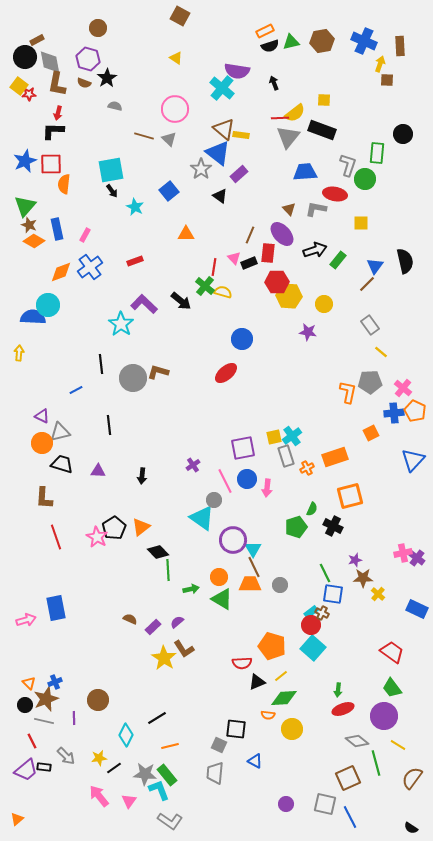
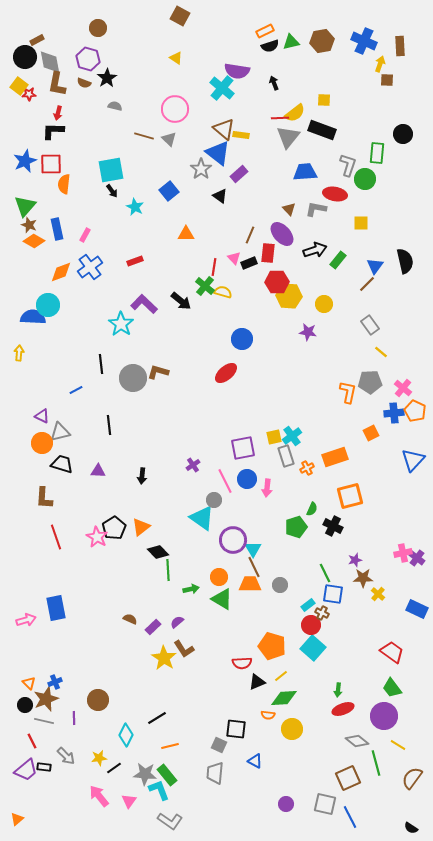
cyan rectangle at (311, 612): moved 3 px left, 7 px up
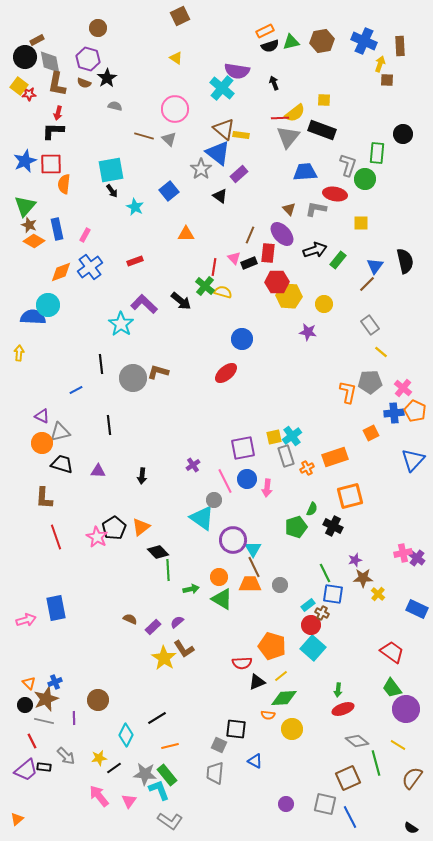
brown square at (180, 16): rotated 36 degrees clockwise
purple circle at (384, 716): moved 22 px right, 7 px up
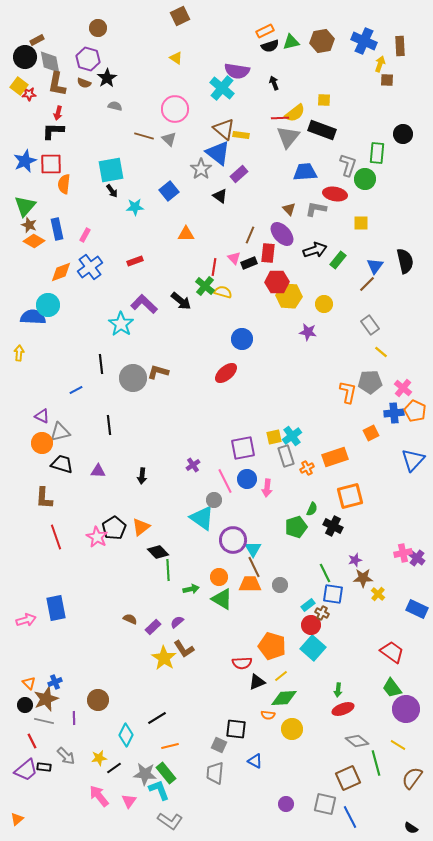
cyan star at (135, 207): rotated 30 degrees counterclockwise
green rectangle at (167, 775): moved 1 px left, 2 px up
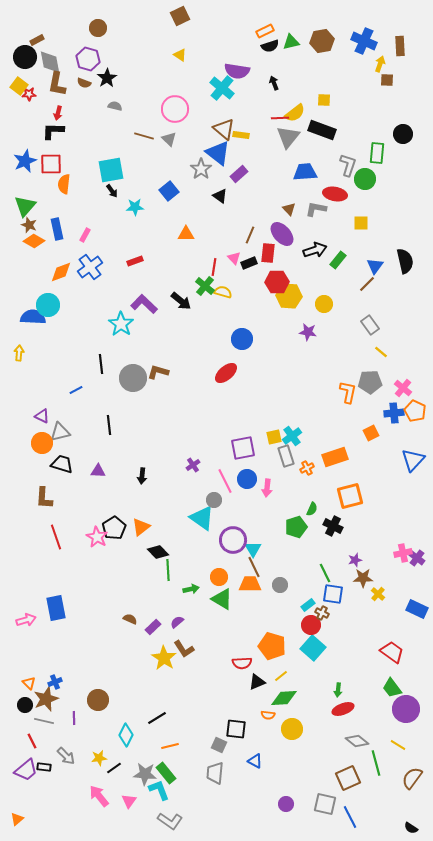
yellow triangle at (176, 58): moved 4 px right, 3 px up
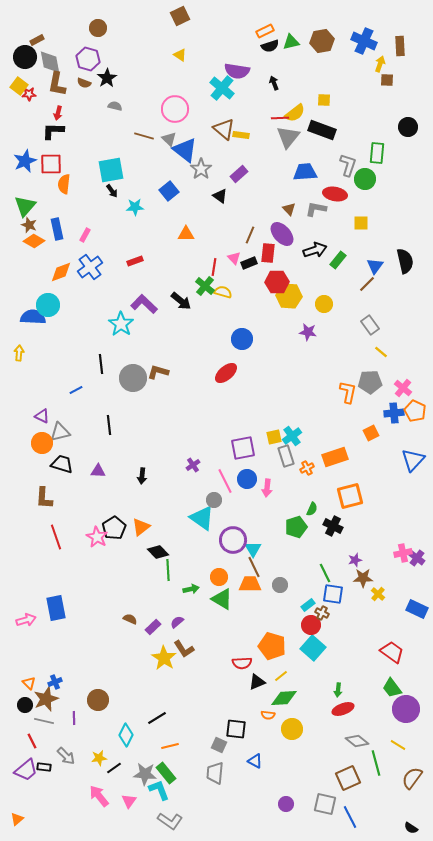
black circle at (403, 134): moved 5 px right, 7 px up
blue triangle at (218, 153): moved 33 px left, 3 px up
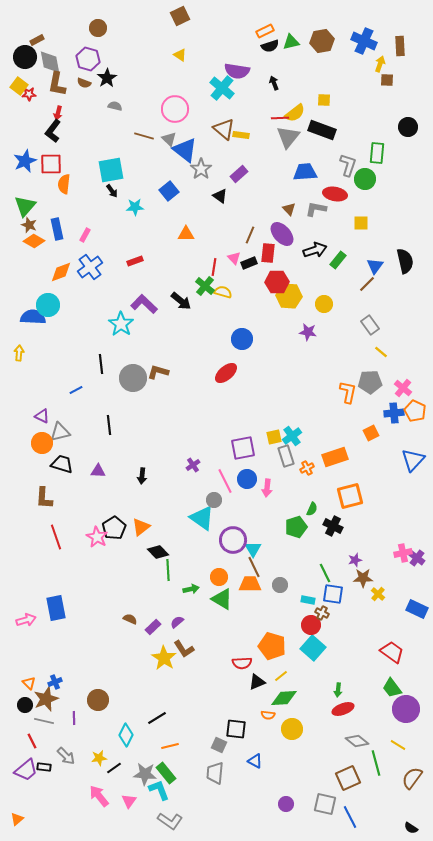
black L-shape at (53, 131): rotated 55 degrees counterclockwise
cyan rectangle at (308, 605): moved 5 px up; rotated 48 degrees clockwise
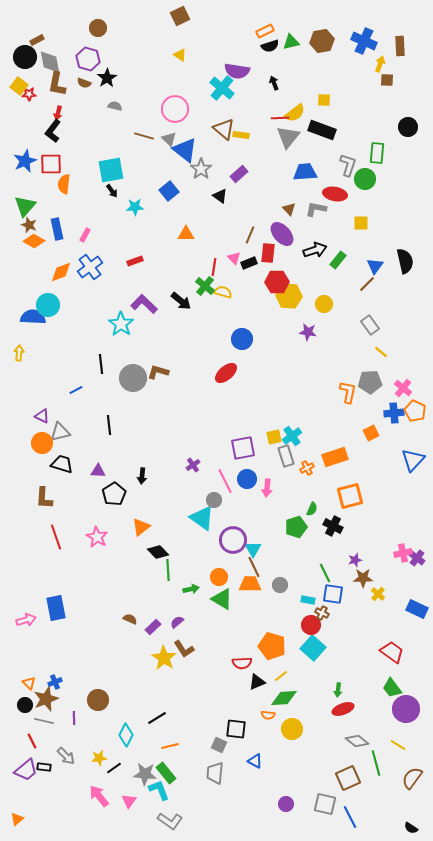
black pentagon at (114, 528): moved 34 px up
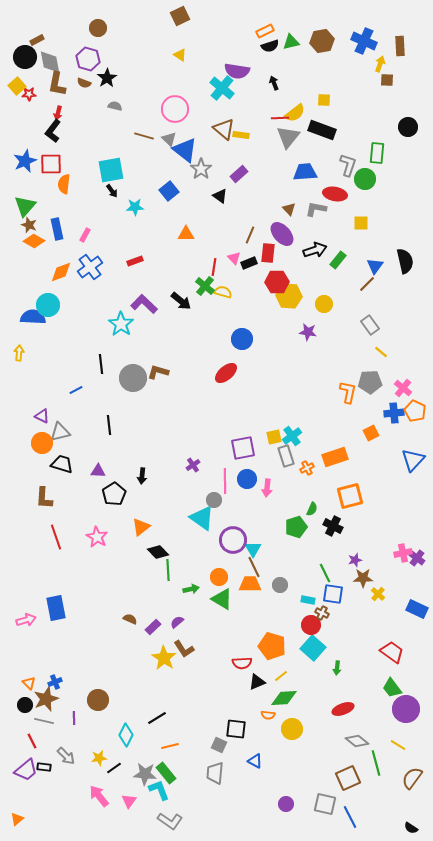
yellow square at (19, 86): moved 2 px left; rotated 12 degrees clockwise
pink line at (225, 481): rotated 25 degrees clockwise
green arrow at (338, 690): moved 1 px left, 22 px up
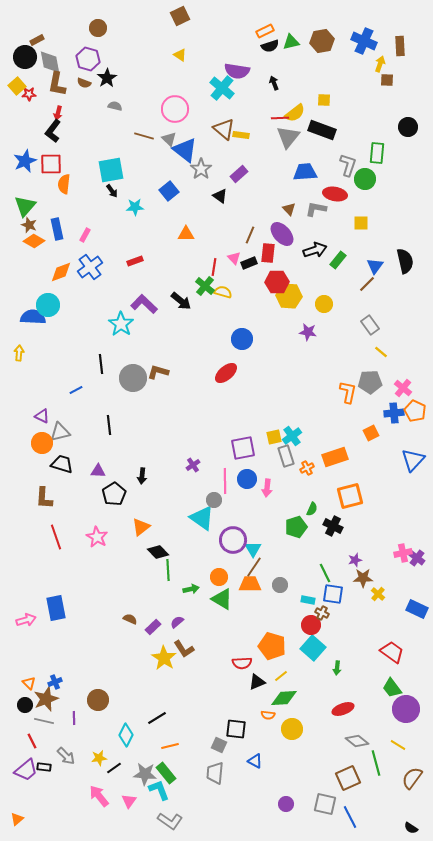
brown line at (254, 567): rotated 60 degrees clockwise
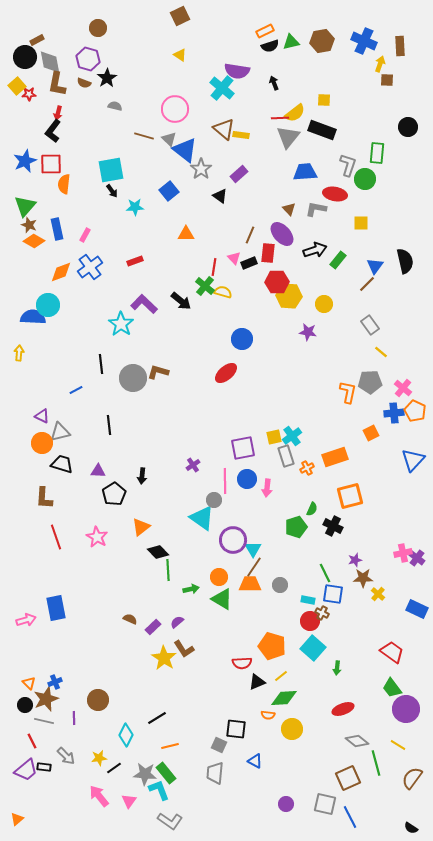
red circle at (311, 625): moved 1 px left, 4 px up
